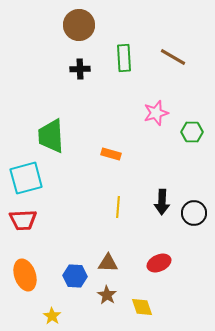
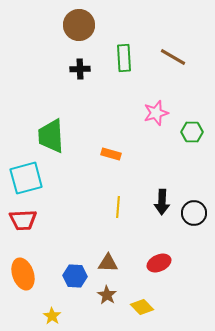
orange ellipse: moved 2 px left, 1 px up
yellow diamond: rotated 25 degrees counterclockwise
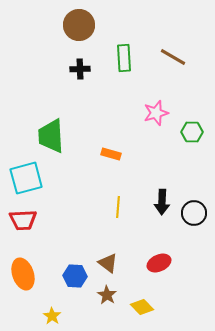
brown triangle: rotated 35 degrees clockwise
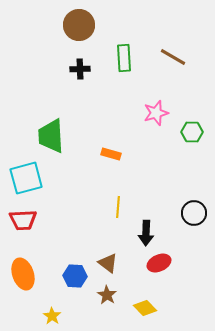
black arrow: moved 16 px left, 31 px down
yellow diamond: moved 3 px right, 1 px down
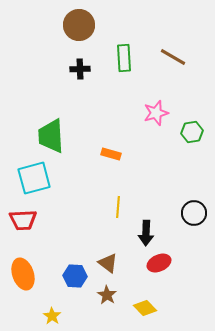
green hexagon: rotated 10 degrees counterclockwise
cyan square: moved 8 px right
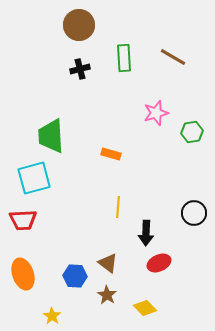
black cross: rotated 12 degrees counterclockwise
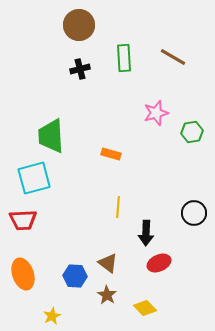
yellow star: rotated 12 degrees clockwise
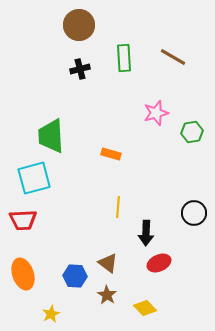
yellow star: moved 1 px left, 2 px up
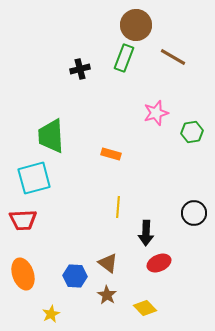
brown circle: moved 57 px right
green rectangle: rotated 24 degrees clockwise
